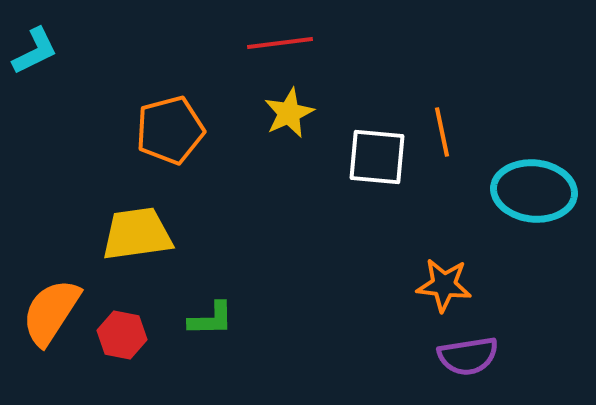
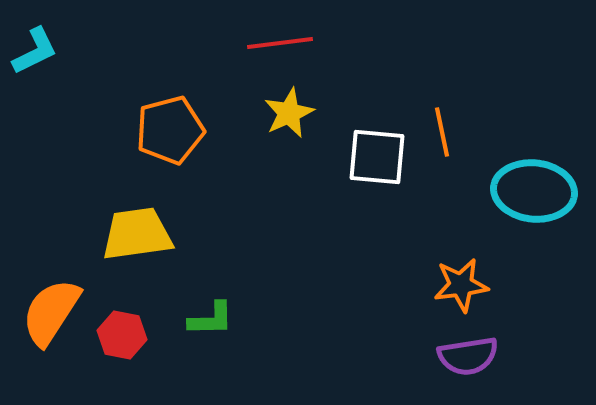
orange star: moved 17 px right; rotated 14 degrees counterclockwise
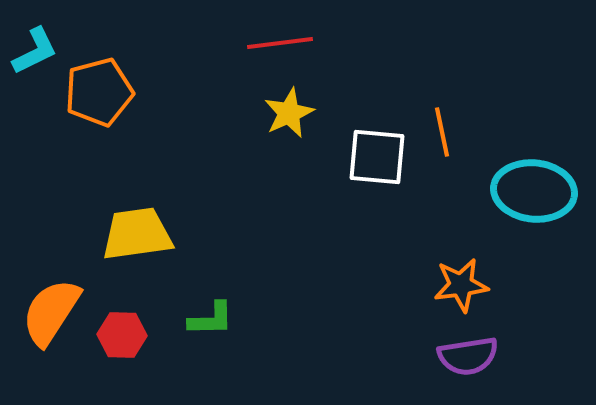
orange pentagon: moved 71 px left, 38 px up
red hexagon: rotated 9 degrees counterclockwise
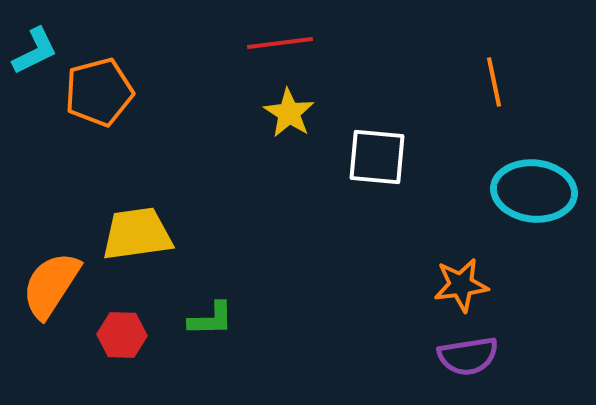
yellow star: rotated 15 degrees counterclockwise
orange line: moved 52 px right, 50 px up
orange semicircle: moved 27 px up
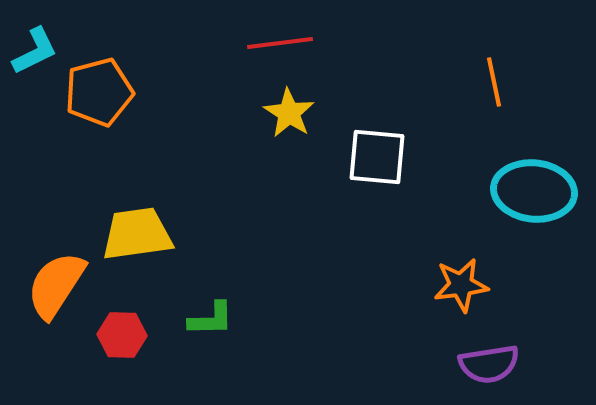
orange semicircle: moved 5 px right
purple semicircle: moved 21 px right, 8 px down
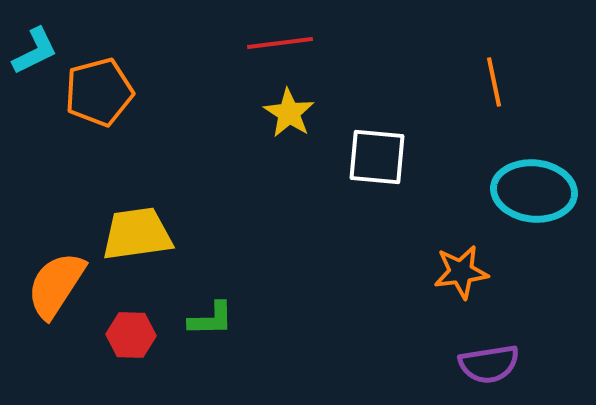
orange star: moved 13 px up
red hexagon: moved 9 px right
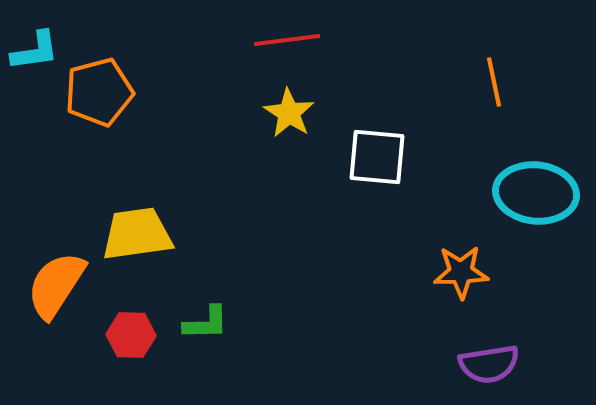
red line: moved 7 px right, 3 px up
cyan L-shape: rotated 18 degrees clockwise
cyan ellipse: moved 2 px right, 2 px down
orange star: rotated 6 degrees clockwise
green L-shape: moved 5 px left, 4 px down
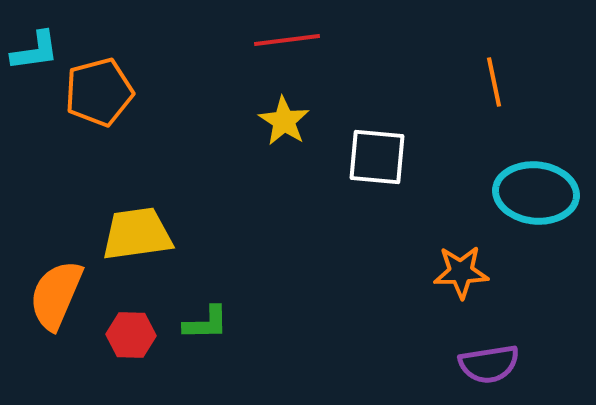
yellow star: moved 5 px left, 8 px down
orange semicircle: moved 10 px down; rotated 10 degrees counterclockwise
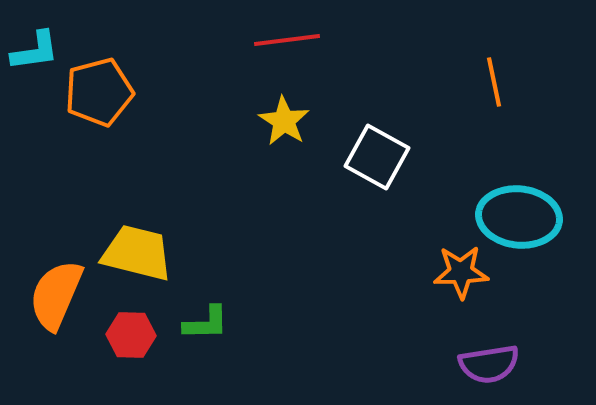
white square: rotated 24 degrees clockwise
cyan ellipse: moved 17 px left, 24 px down
yellow trapezoid: moved 19 px down; rotated 22 degrees clockwise
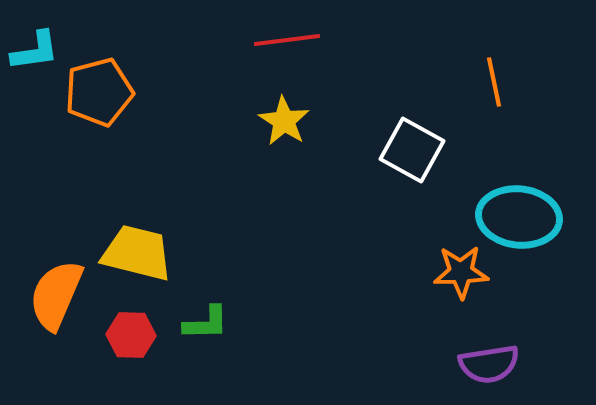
white square: moved 35 px right, 7 px up
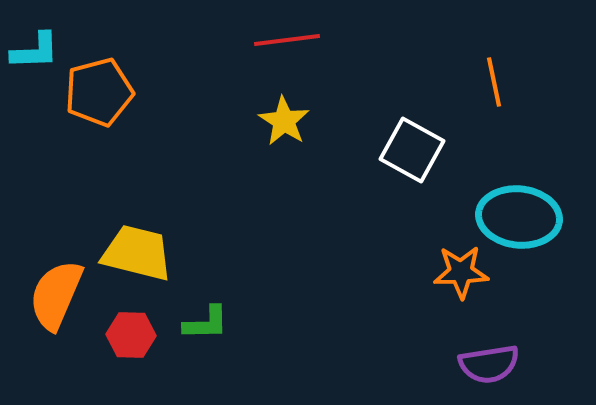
cyan L-shape: rotated 6 degrees clockwise
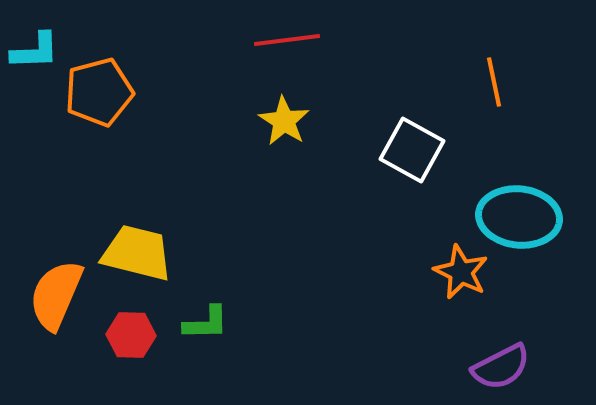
orange star: rotated 28 degrees clockwise
purple semicircle: moved 12 px right, 3 px down; rotated 18 degrees counterclockwise
